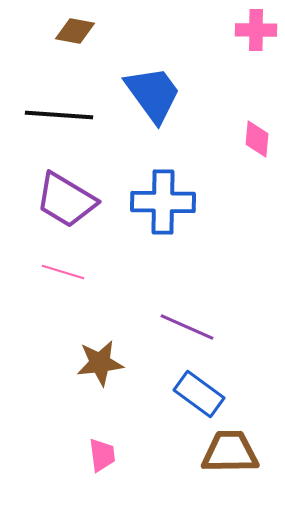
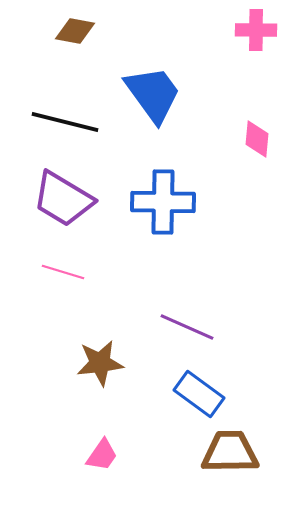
black line: moved 6 px right, 7 px down; rotated 10 degrees clockwise
purple trapezoid: moved 3 px left, 1 px up
pink trapezoid: rotated 42 degrees clockwise
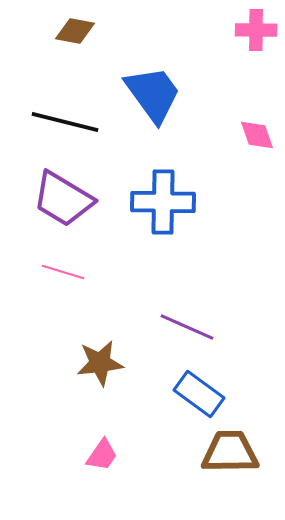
pink diamond: moved 4 px up; rotated 24 degrees counterclockwise
